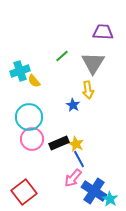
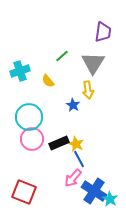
purple trapezoid: rotated 95 degrees clockwise
yellow semicircle: moved 14 px right
red square: rotated 30 degrees counterclockwise
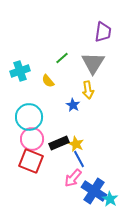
green line: moved 2 px down
red square: moved 7 px right, 31 px up
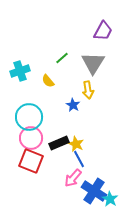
purple trapezoid: moved 1 px up; rotated 20 degrees clockwise
pink circle: moved 1 px left, 1 px up
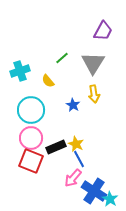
yellow arrow: moved 6 px right, 4 px down
cyan circle: moved 2 px right, 7 px up
black rectangle: moved 3 px left, 4 px down
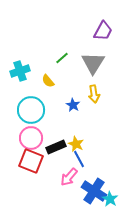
pink arrow: moved 4 px left, 1 px up
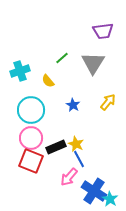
purple trapezoid: rotated 55 degrees clockwise
yellow arrow: moved 14 px right, 8 px down; rotated 132 degrees counterclockwise
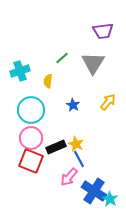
yellow semicircle: rotated 48 degrees clockwise
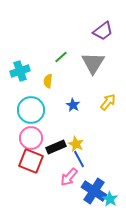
purple trapezoid: rotated 30 degrees counterclockwise
green line: moved 1 px left, 1 px up
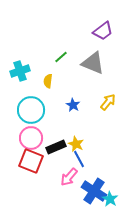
gray triangle: rotated 40 degrees counterclockwise
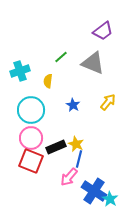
blue line: rotated 42 degrees clockwise
